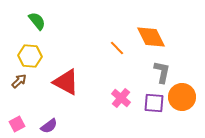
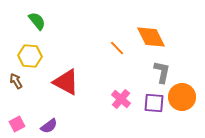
brown arrow: moved 3 px left; rotated 77 degrees counterclockwise
pink cross: moved 1 px down
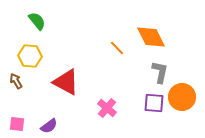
gray L-shape: moved 2 px left
pink cross: moved 14 px left, 9 px down
pink square: rotated 35 degrees clockwise
